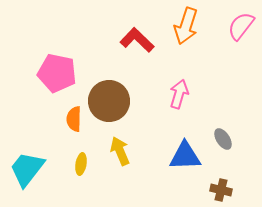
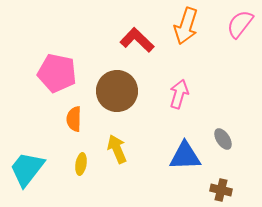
pink semicircle: moved 1 px left, 2 px up
brown circle: moved 8 px right, 10 px up
yellow arrow: moved 3 px left, 2 px up
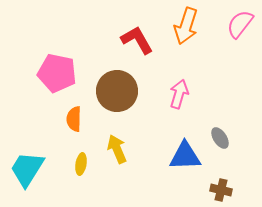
red L-shape: rotated 16 degrees clockwise
gray ellipse: moved 3 px left, 1 px up
cyan trapezoid: rotated 6 degrees counterclockwise
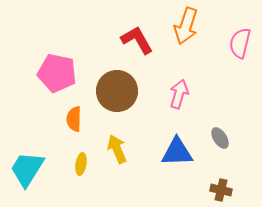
pink semicircle: moved 19 px down; rotated 24 degrees counterclockwise
blue triangle: moved 8 px left, 4 px up
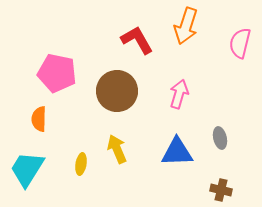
orange semicircle: moved 35 px left
gray ellipse: rotated 20 degrees clockwise
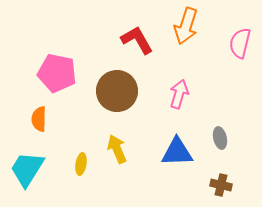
brown cross: moved 5 px up
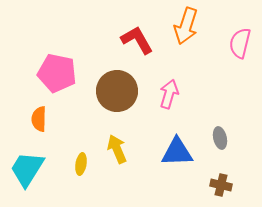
pink arrow: moved 10 px left
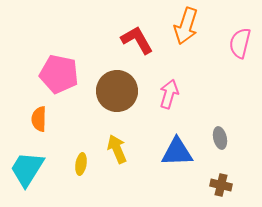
pink pentagon: moved 2 px right, 1 px down
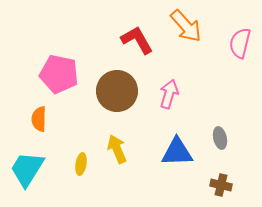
orange arrow: rotated 60 degrees counterclockwise
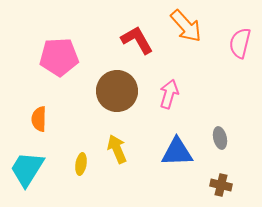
pink pentagon: moved 17 px up; rotated 15 degrees counterclockwise
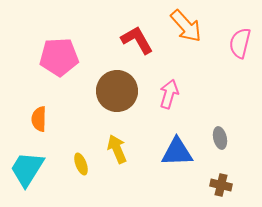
yellow ellipse: rotated 30 degrees counterclockwise
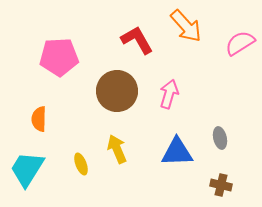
pink semicircle: rotated 44 degrees clockwise
